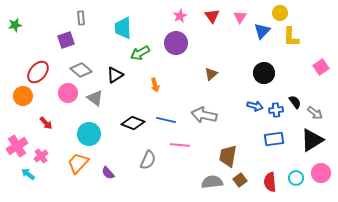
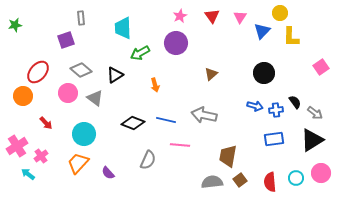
cyan circle at (89, 134): moved 5 px left
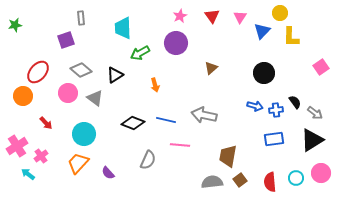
brown triangle at (211, 74): moved 6 px up
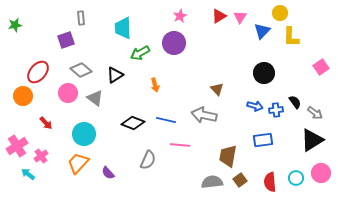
red triangle at (212, 16): moved 7 px right; rotated 35 degrees clockwise
purple circle at (176, 43): moved 2 px left
brown triangle at (211, 68): moved 6 px right, 21 px down; rotated 32 degrees counterclockwise
blue rectangle at (274, 139): moved 11 px left, 1 px down
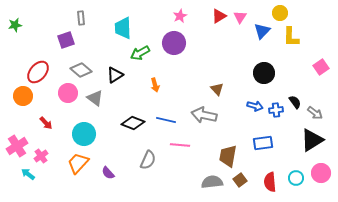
blue rectangle at (263, 140): moved 3 px down
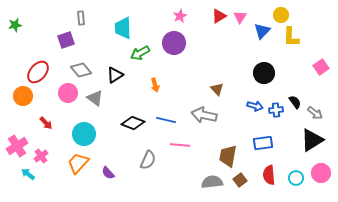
yellow circle at (280, 13): moved 1 px right, 2 px down
gray diamond at (81, 70): rotated 10 degrees clockwise
red semicircle at (270, 182): moved 1 px left, 7 px up
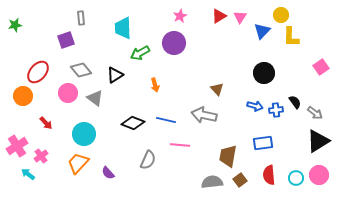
black triangle at (312, 140): moved 6 px right, 1 px down
pink circle at (321, 173): moved 2 px left, 2 px down
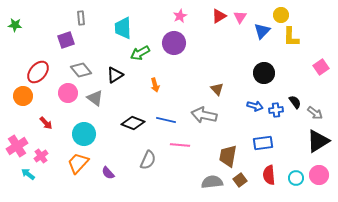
green star at (15, 25): rotated 16 degrees clockwise
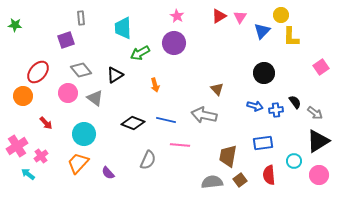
pink star at (180, 16): moved 3 px left; rotated 16 degrees counterclockwise
cyan circle at (296, 178): moved 2 px left, 17 px up
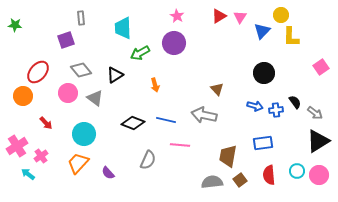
cyan circle at (294, 161): moved 3 px right, 10 px down
